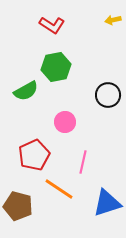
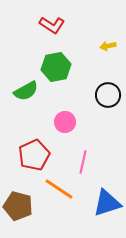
yellow arrow: moved 5 px left, 26 px down
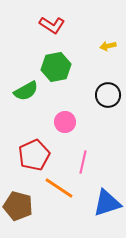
orange line: moved 1 px up
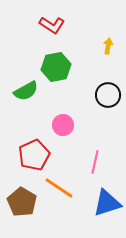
yellow arrow: rotated 112 degrees clockwise
pink circle: moved 2 px left, 3 px down
pink line: moved 12 px right
brown pentagon: moved 4 px right, 4 px up; rotated 16 degrees clockwise
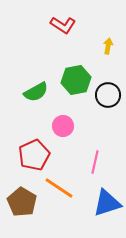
red L-shape: moved 11 px right
green hexagon: moved 20 px right, 13 px down
green semicircle: moved 10 px right, 1 px down
pink circle: moved 1 px down
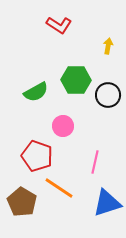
red L-shape: moved 4 px left
green hexagon: rotated 12 degrees clockwise
red pentagon: moved 3 px right, 1 px down; rotated 28 degrees counterclockwise
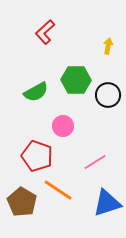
red L-shape: moved 14 px left, 7 px down; rotated 105 degrees clockwise
pink line: rotated 45 degrees clockwise
orange line: moved 1 px left, 2 px down
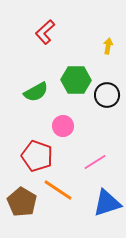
black circle: moved 1 px left
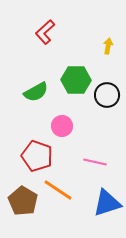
pink circle: moved 1 px left
pink line: rotated 45 degrees clockwise
brown pentagon: moved 1 px right, 1 px up
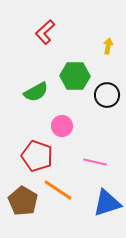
green hexagon: moved 1 px left, 4 px up
